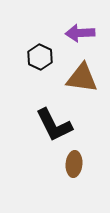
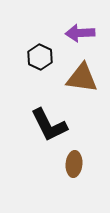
black L-shape: moved 5 px left
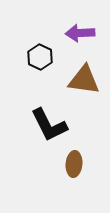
brown triangle: moved 2 px right, 2 px down
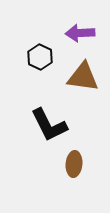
brown triangle: moved 1 px left, 3 px up
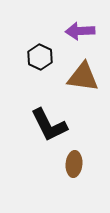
purple arrow: moved 2 px up
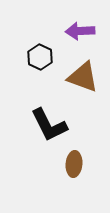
brown triangle: rotated 12 degrees clockwise
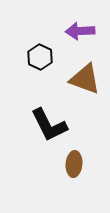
brown triangle: moved 2 px right, 2 px down
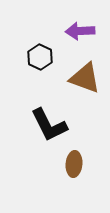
brown triangle: moved 1 px up
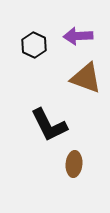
purple arrow: moved 2 px left, 5 px down
black hexagon: moved 6 px left, 12 px up
brown triangle: moved 1 px right
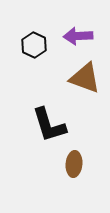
brown triangle: moved 1 px left
black L-shape: rotated 9 degrees clockwise
